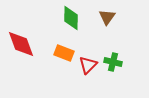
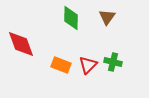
orange rectangle: moved 3 px left, 12 px down
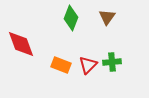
green diamond: rotated 20 degrees clockwise
green cross: moved 1 px left; rotated 18 degrees counterclockwise
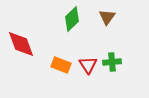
green diamond: moved 1 px right, 1 px down; rotated 25 degrees clockwise
red triangle: rotated 18 degrees counterclockwise
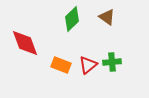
brown triangle: rotated 30 degrees counterclockwise
red diamond: moved 4 px right, 1 px up
red triangle: rotated 24 degrees clockwise
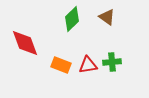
red triangle: rotated 30 degrees clockwise
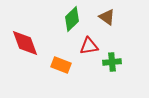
red triangle: moved 1 px right, 19 px up
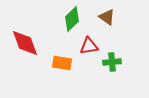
orange rectangle: moved 1 px right, 2 px up; rotated 12 degrees counterclockwise
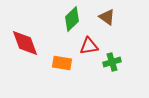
green cross: rotated 12 degrees counterclockwise
